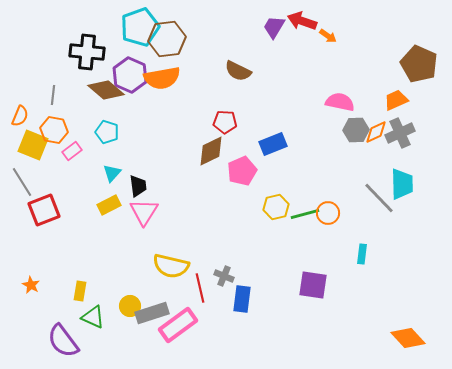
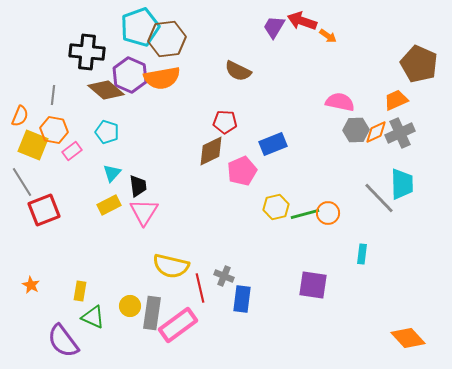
gray rectangle at (152, 313): rotated 64 degrees counterclockwise
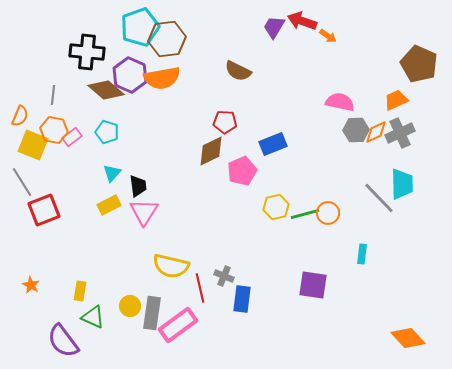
pink rectangle at (72, 151): moved 14 px up
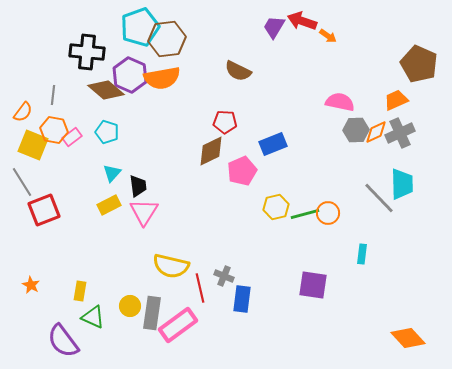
orange semicircle at (20, 116): moved 3 px right, 4 px up; rotated 15 degrees clockwise
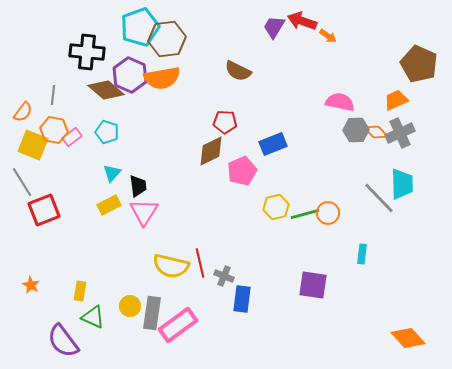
orange diamond at (376, 132): rotated 70 degrees clockwise
red line at (200, 288): moved 25 px up
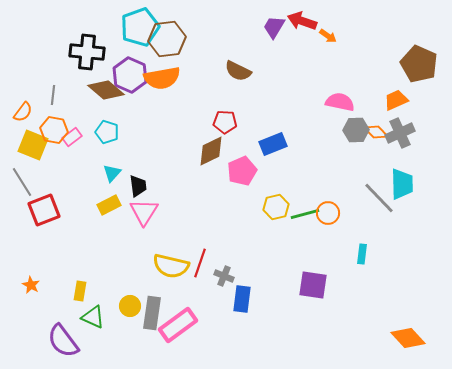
red line at (200, 263): rotated 32 degrees clockwise
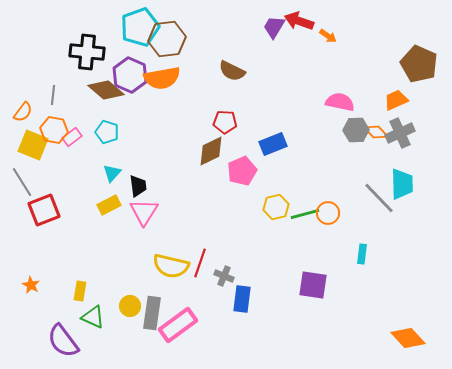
red arrow at (302, 21): moved 3 px left
brown semicircle at (238, 71): moved 6 px left
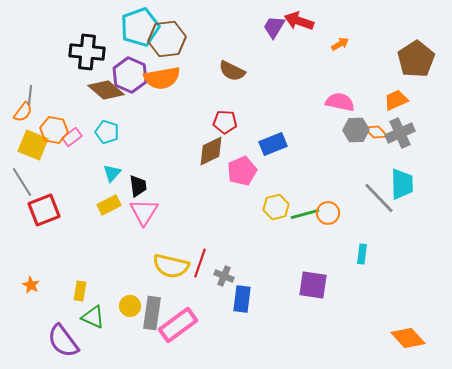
orange arrow at (328, 36): moved 12 px right, 8 px down; rotated 66 degrees counterclockwise
brown pentagon at (419, 64): moved 3 px left, 5 px up; rotated 15 degrees clockwise
gray line at (53, 95): moved 23 px left
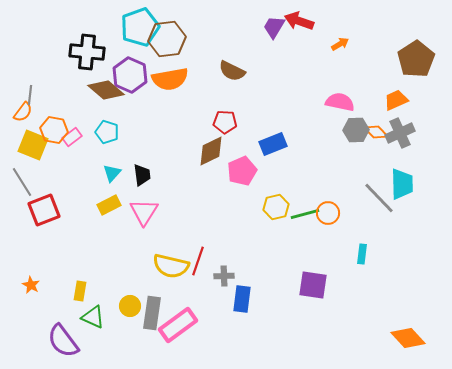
orange semicircle at (162, 78): moved 8 px right, 1 px down
black trapezoid at (138, 186): moved 4 px right, 11 px up
red line at (200, 263): moved 2 px left, 2 px up
gray cross at (224, 276): rotated 24 degrees counterclockwise
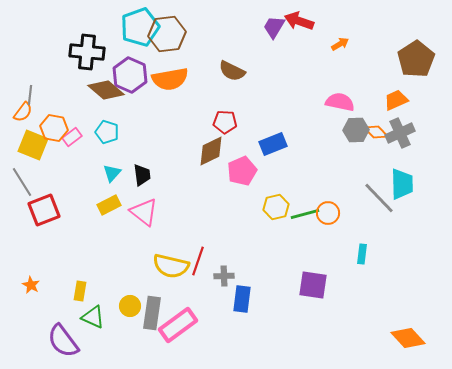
brown hexagon at (167, 39): moved 5 px up
orange hexagon at (54, 130): moved 2 px up
pink triangle at (144, 212): rotated 24 degrees counterclockwise
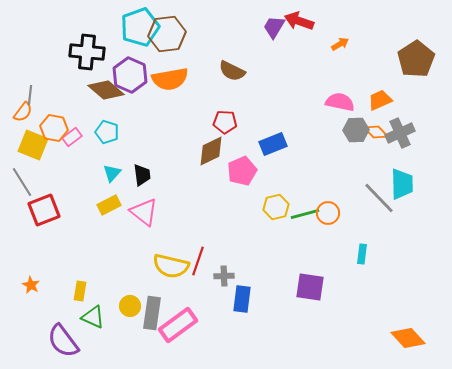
orange trapezoid at (396, 100): moved 16 px left
purple square at (313, 285): moved 3 px left, 2 px down
